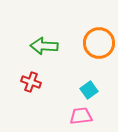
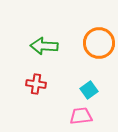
red cross: moved 5 px right, 2 px down; rotated 12 degrees counterclockwise
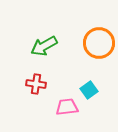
green arrow: rotated 32 degrees counterclockwise
pink trapezoid: moved 14 px left, 9 px up
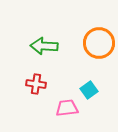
green arrow: rotated 32 degrees clockwise
pink trapezoid: moved 1 px down
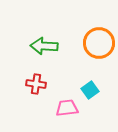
cyan square: moved 1 px right
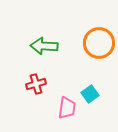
red cross: rotated 24 degrees counterclockwise
cyan square: moved 4 px down
pink trapezoid: rotated 105 degrees clockwise
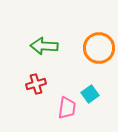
orange circle: moved 5 px down
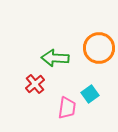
green arrow: moved 11 px right, 12 px down
red cross: moved 1 px left; rotated 24 degrees counterclockwise
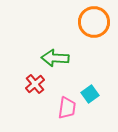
orange circle: moved 5 px left, 26 px up
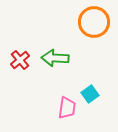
red cross: moved 15 px left, 24 px up
